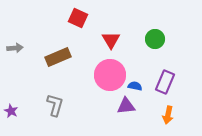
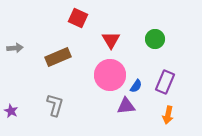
blue semicircle: moved 1 px right; rotated 112 degrees clockwise
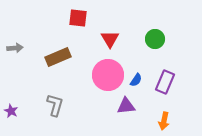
red square: rotated 18 degrees counterclockwise
red triangle: moved 1 px left, 1 px up
pink circle: moved 2 px left
blue semicircle: moved 6 px up
orange arrow: moved 4 px left, 6 px down
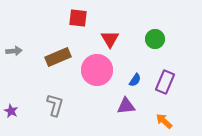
gray arrow: moved 1 px left, 3 px down
pink circle: moved 11 px left, 5 px up
blue semicircle: moved 1 px left
orange arrow: rotated 120 degrees clockwise
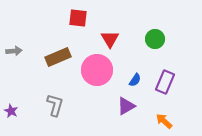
purple triangle: rotated 24 degrees counterclockwise
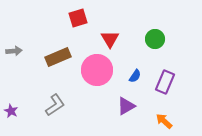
red square: rotated 24 degrees counterclockwise
blue semicircle: moved 4 px up
gray L-shape: rotated 40 degrees clockwise
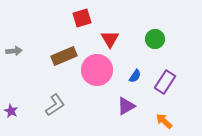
red square: moved 4 px right
brown rectangle: moved 6 px right, 1 px up
purple rectangle: rotated 10 degrees clockwise
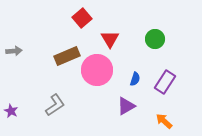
red square: rotated 24 degrees counterclockwise
brown rectangle: moved 3 px right
blue semicircle: moved 3 px down; rotated 16 degrees counterclockwise
